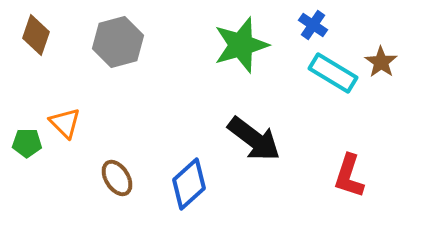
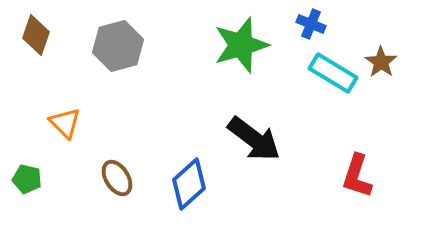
blue cross: moved 2 px left, 1 px up; rotated 12 degrees counterclockwise
gray hexagon: moved 4 px down
green pentagon: moved 36 px down; rotated 12 degrees clockwise
red L-shape: moved 8 px right
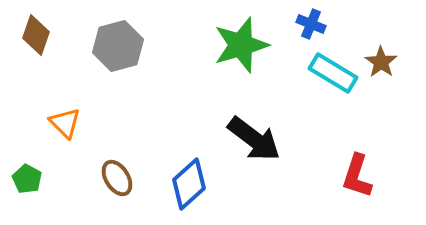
green pentagon: rotated 16 degrees clockwise
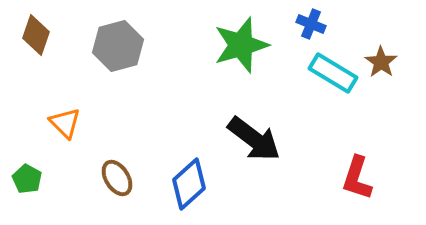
red L-shape: moved 2 px down
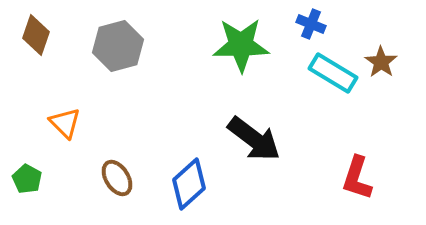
green star: rotated 16 degrees clockwise
